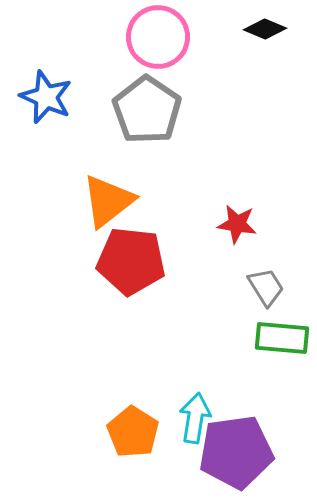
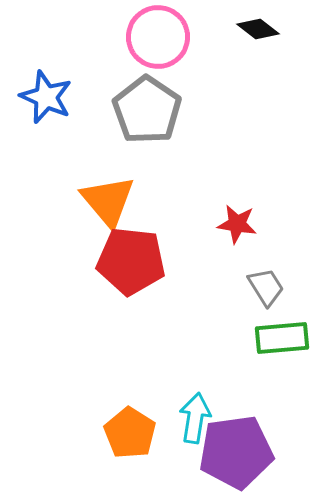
black diamond: moved 7 px left; rotated 15 degrees clockwise
orange triangle: rotated 32 degrees counterclockwise
green rectangle: rotated 10 degrees counterclockwise
orange pentagon: moved 3 px left, 1 px down
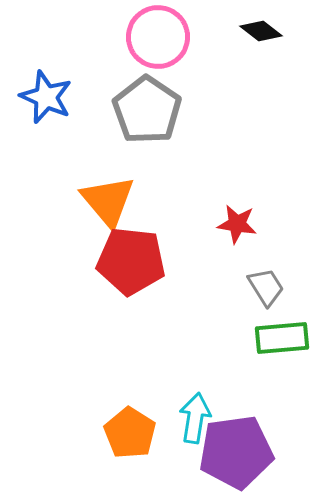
black diamond: moved 3 px right, 2 px down
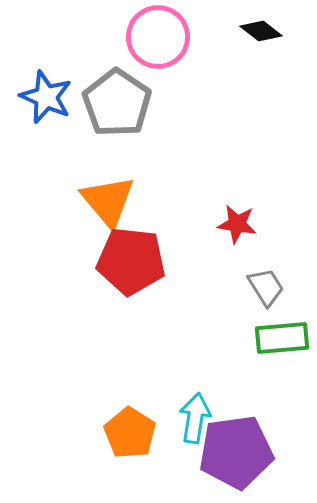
gray pentagon: moved 30 px left, 7 px up
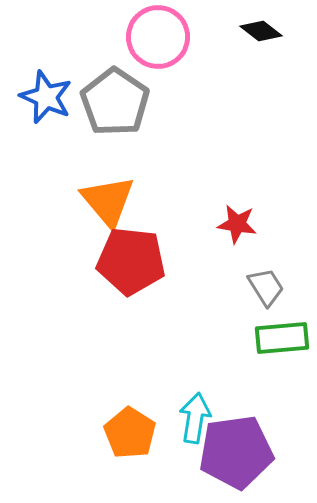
gray pentagon: moved 2 px left, 1 px up
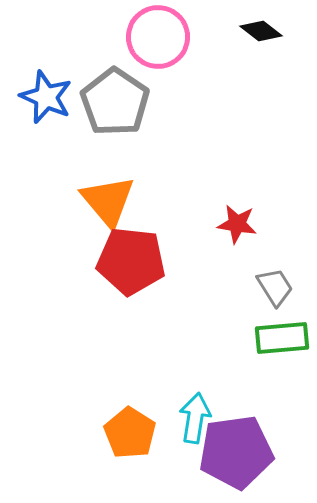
gray trapezoid: moved 9 px right
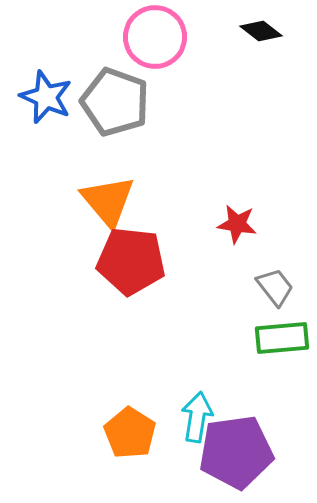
pink circle: moved 3 px left
gray pentagon: rotated 14 degrees counterclockwise
gray trapezoid: rotated 6 degrees counterclockwise
cyan arrow: moved 2 px right, 1 px up
